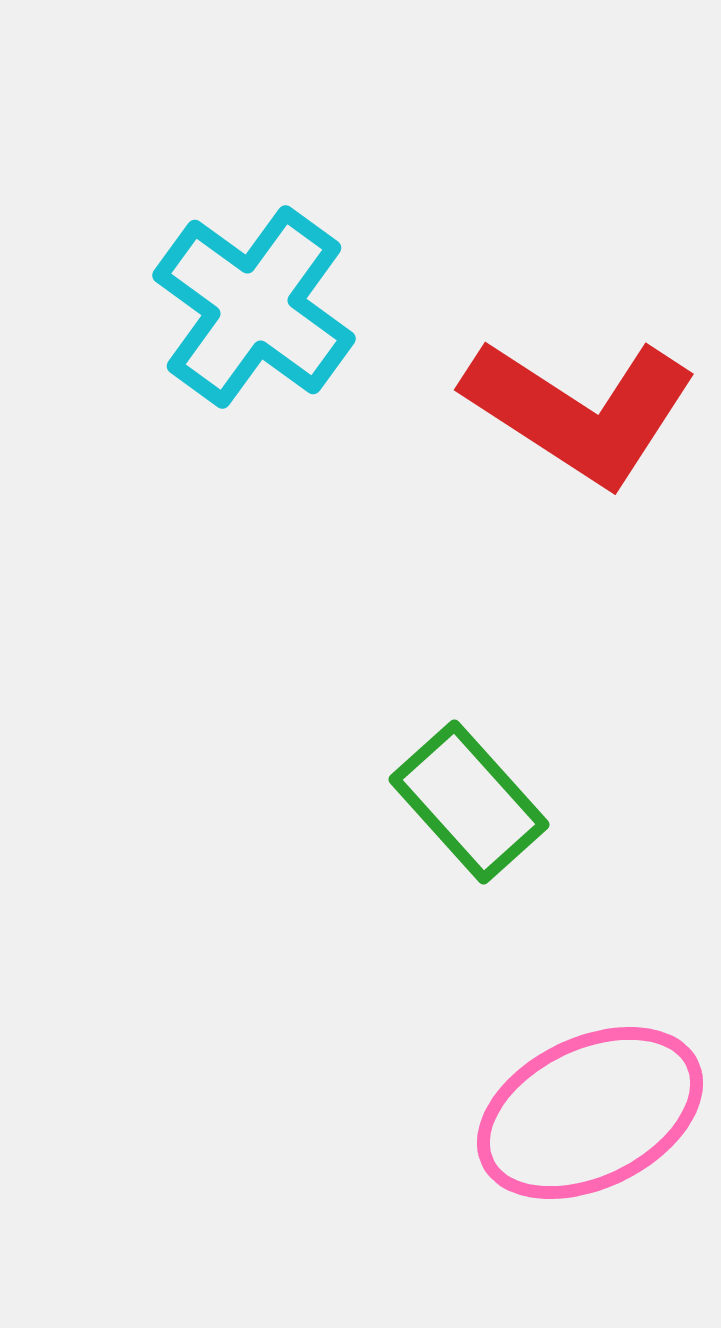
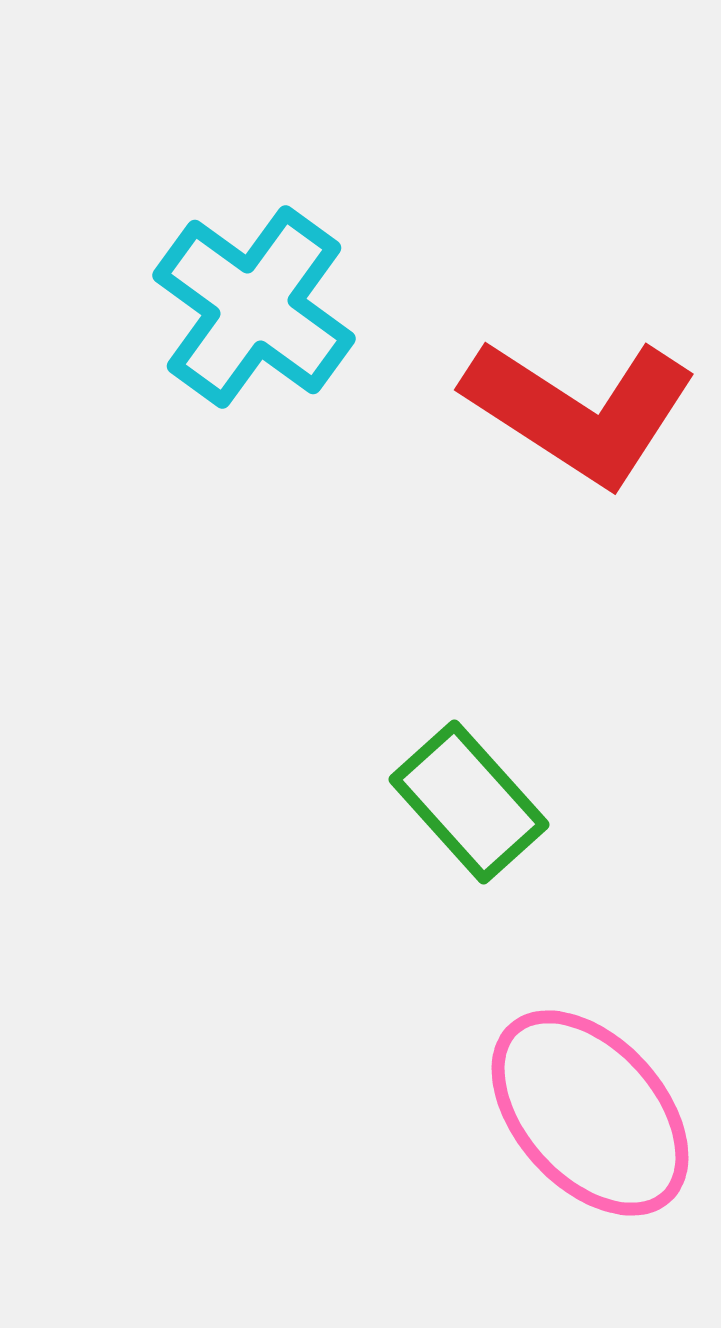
pink ellipse: rotated 74 degrees clockwise
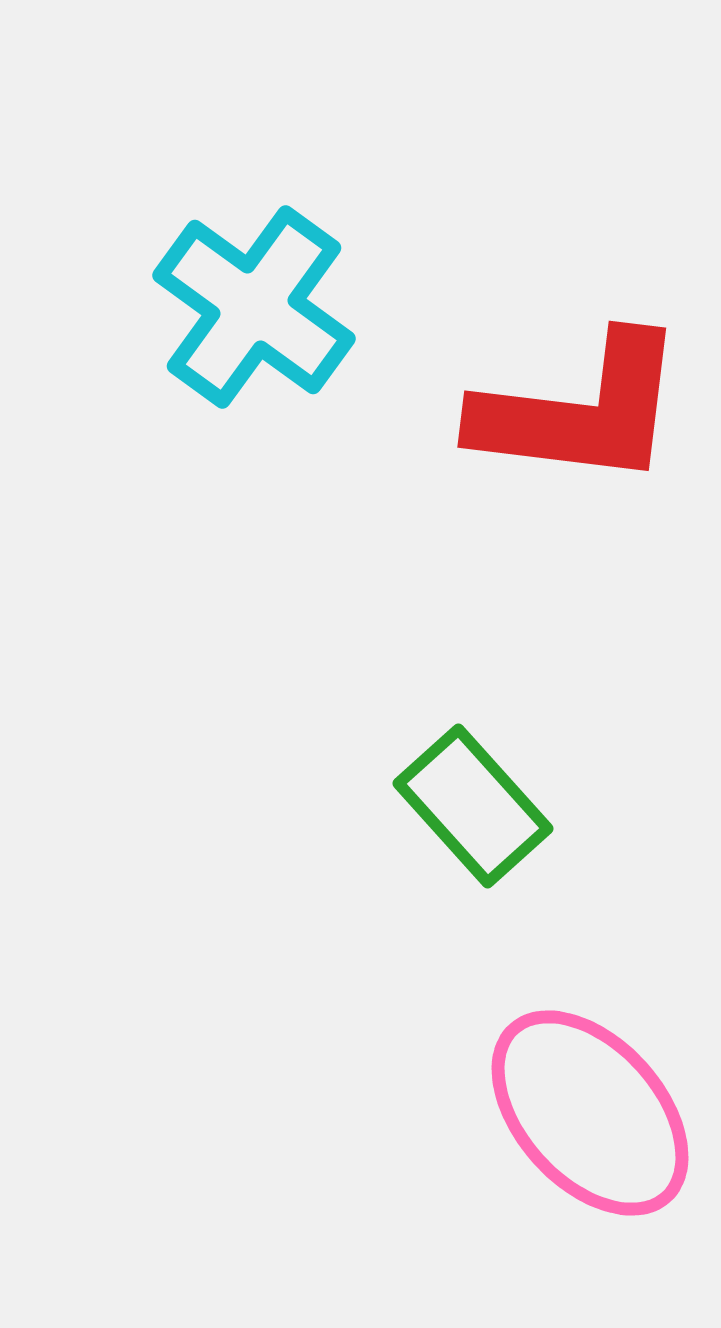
red L-shape: rotated 26 degrees counterclockwise
green rectangle: moved 4 px right, 4 px down
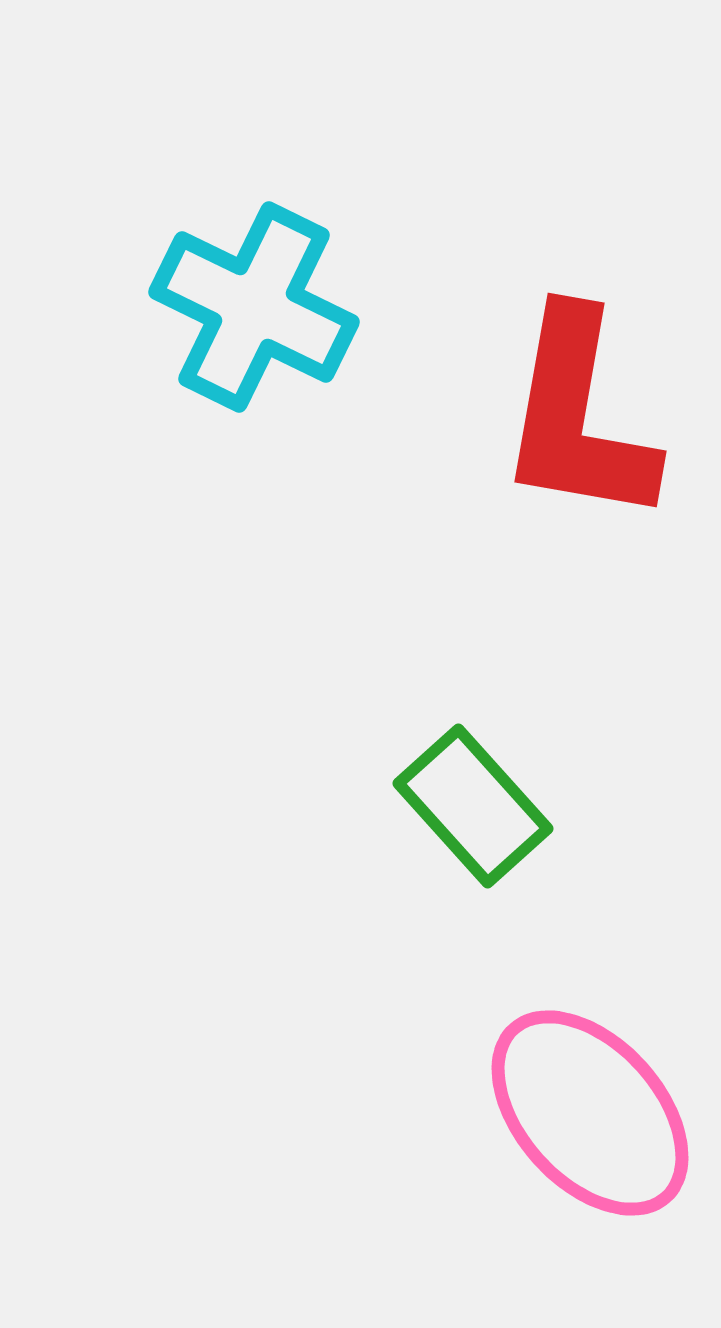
cyan cross: rotated 10 degrees counterclockwise
red L-shape: moved 2 px left, 6 px down; rotated 93 degrees clockwise
